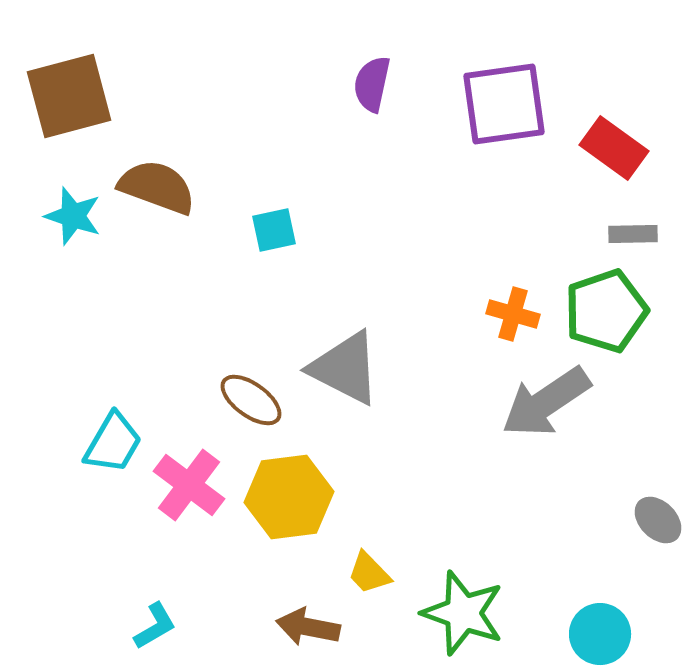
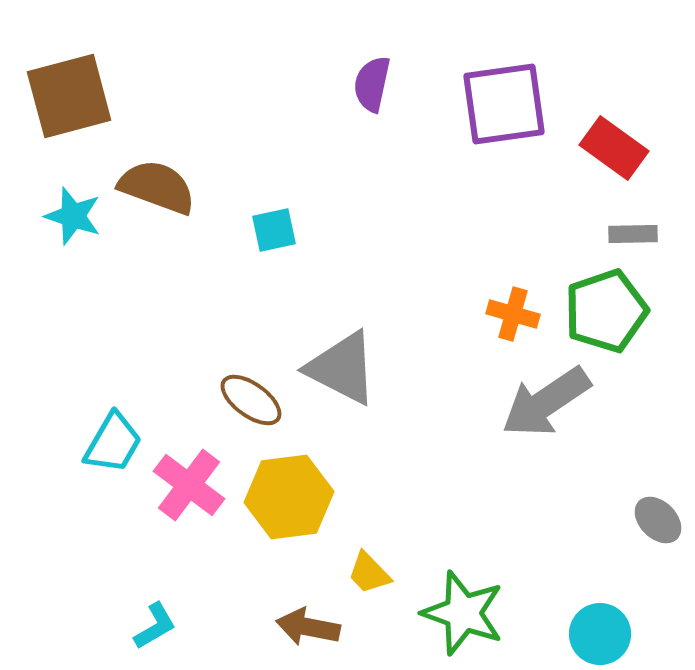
gray triangle: moved 3 px left
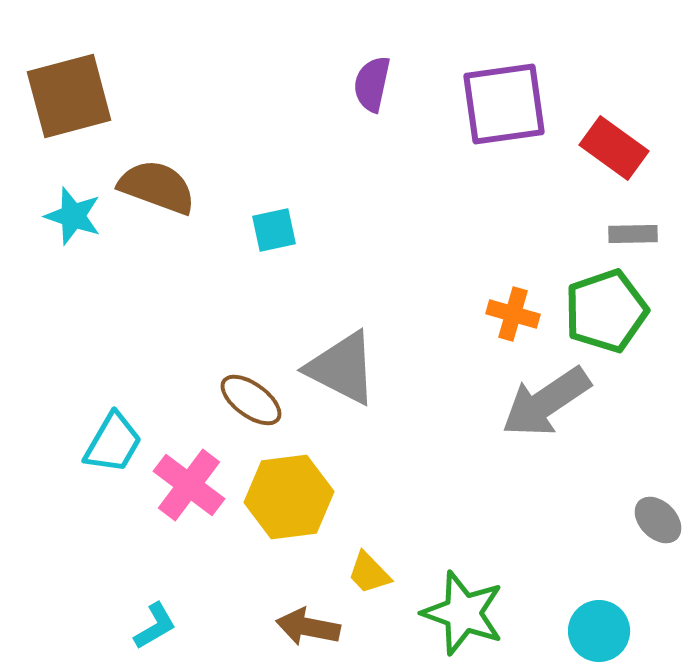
cyan circle: moved 1 px left, 3 px up
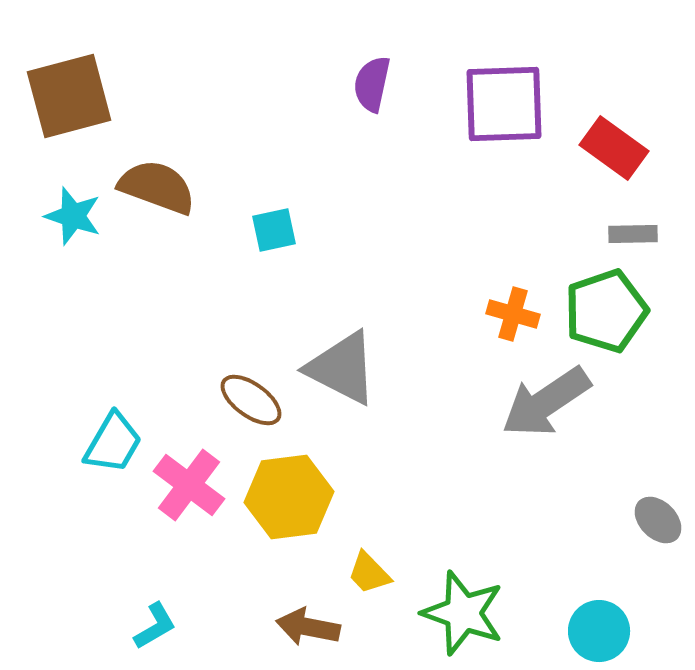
purple square: rotated 6 degrees clockwise
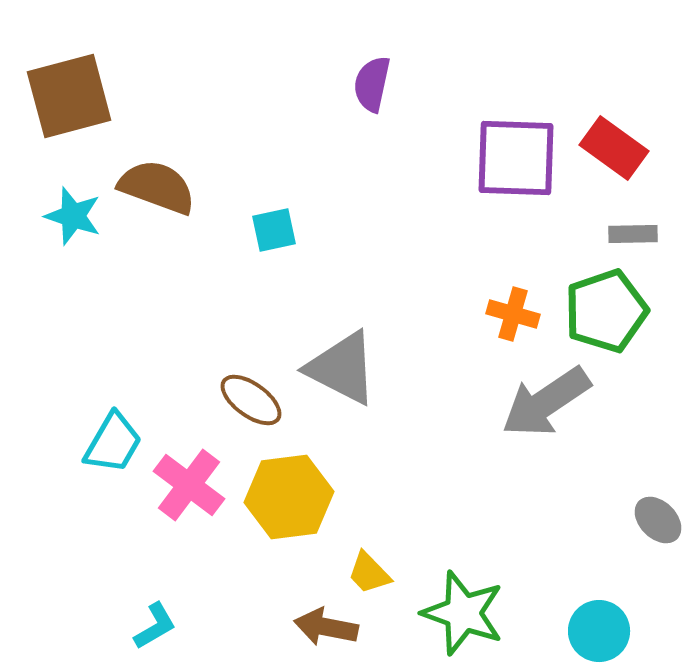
purple square: moved 12 px right, 54 px down; rotated 4 degrees clockwise
brown arrow: moved 18 px right
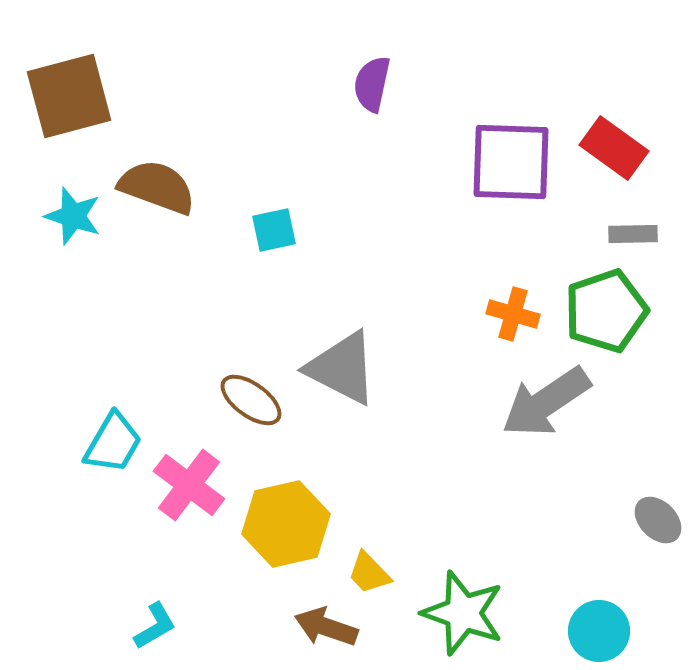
purple square: moved 5 px left, 4 px down
yellow hexagon: moved 3 px left, 27 px down; rotated 6 degrees counterclockwise
brown arrow: rotated 8 degrees clockwise
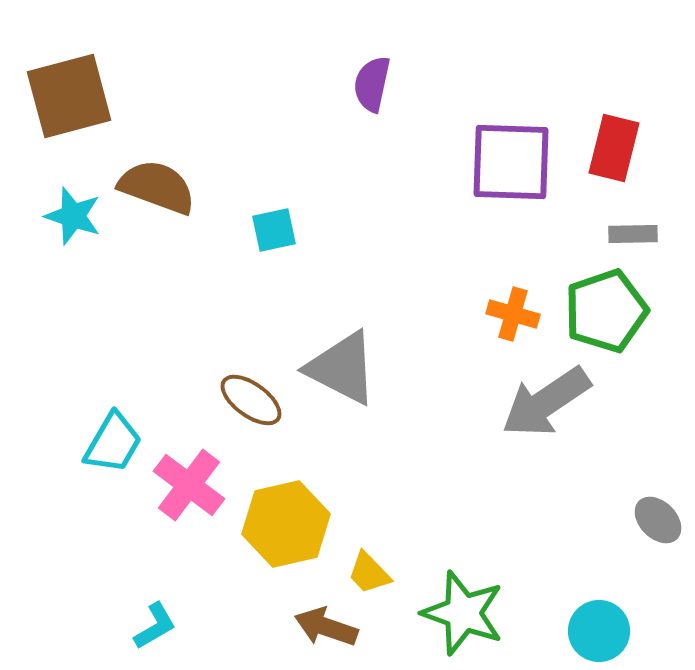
red rectangle: rotated 68 degrees clockwise
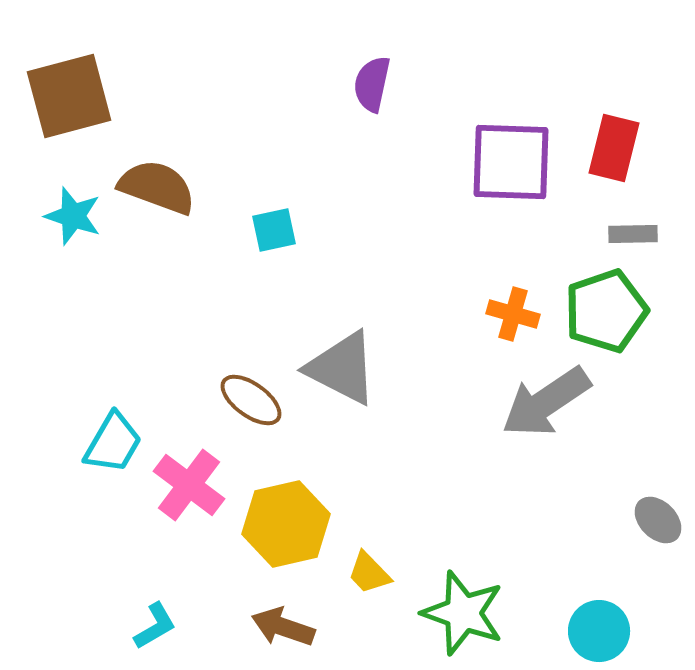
brown arrow: moved 43 px left
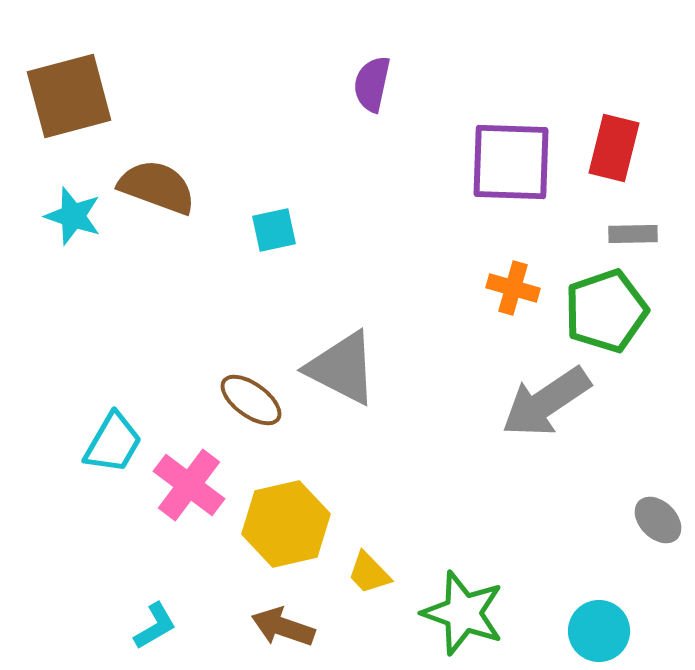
orange cross: moved 26 px up
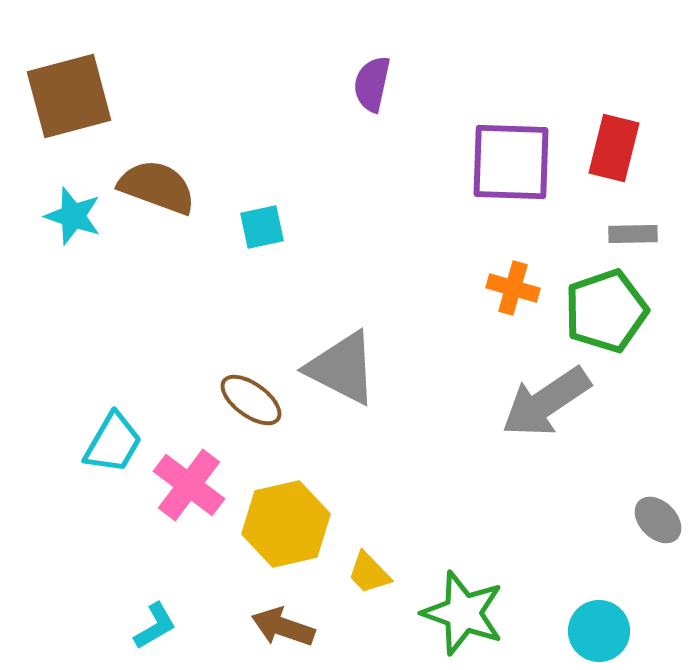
cyan square: moved 12 px left, 3 px up
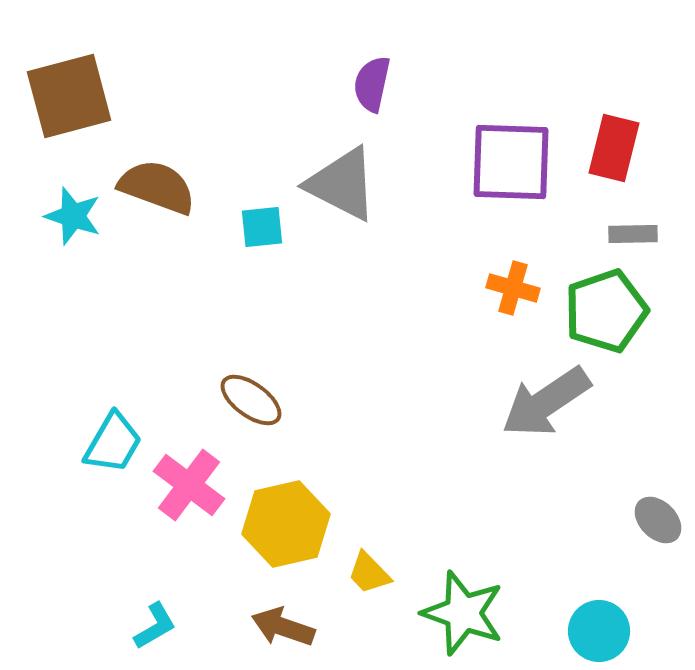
cyan square: rotated 6 degrees clockwise
gray triangle: moved 184 px up
